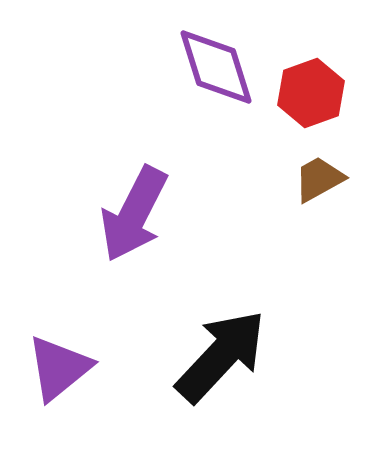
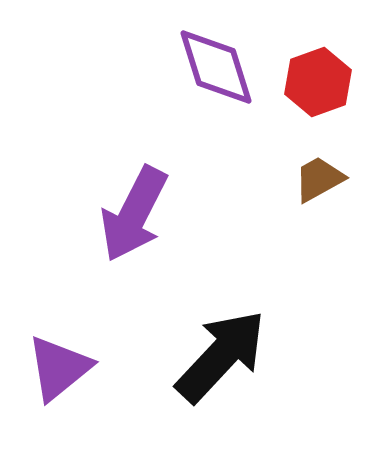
red hexagon: moved 7 px right, 11 px up
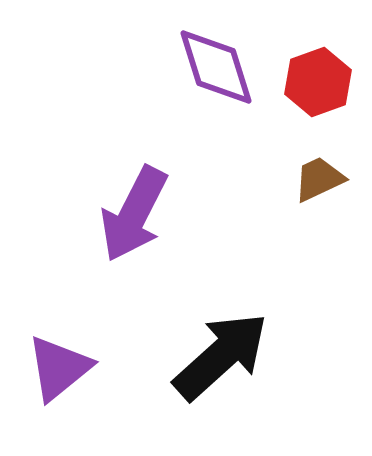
brown trapezoid: rotated 4 degrees clockwise
black arrow: rotated 5 degrees clockwise
